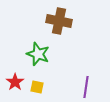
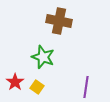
green star: moved 5 px right, 3 px down
yellow square: rotated 24 degrees clockwise
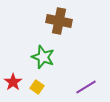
red star: moved 2 px left
purple line: rotated 50 degrees clockwise
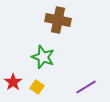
brown cross: moved 1 px left, 1 px up
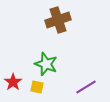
brown cross: rotated 30 degrees counterclockwise
green star: moved 3 px right, 7 px down
yellow square: rotated 24 degrees counterclockwise
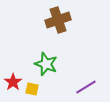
yellow square: moved 5 px left, 2 px down
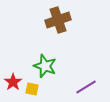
green star: moved 1 px left, 2 px down
